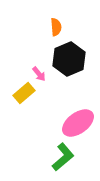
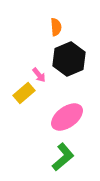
pink arrow: moved 1 px down
pink ellipse: moved 11 px left, 6 px up
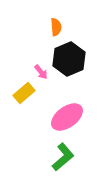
pink arrow: moved 2 px right, 3 px up
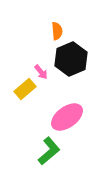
orange semicircle: moved 1 px right, 4 px down
black hexagon: moved 2 px right
yellow rectangle: moved 1 px right, 4 px up
green L-shape: moved 14 px left, 6 px up
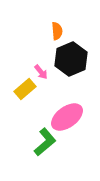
green L-shape: moved 4 px left, 9 px up
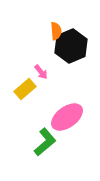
orange semicircle: moved 1 px left
black hexagon: moved 13 px up
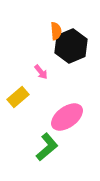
yellow rectangle: moved 7 px left, 8 px down
green L-shape: moved 2 px right, 5 px down
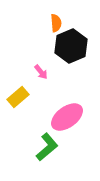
orange semicircle: moved 8 px up
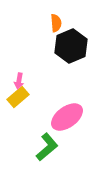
pink arrow: moved 22 px left, 9 px down; rotated 49 degrees clockwise
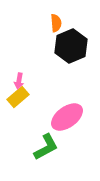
green L-shape: moved 1 px left; rotated 12 degrees clockwise
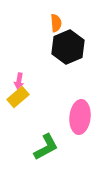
black hexagon: moved 3 px left, 1 px down
pink ellipse: moved 13 px right; rotated 48 degrees counterclockwise
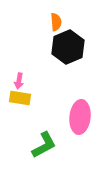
orange semicircle: moved 1 px up
yellow rectangle: moved 2 px right, 1 px down; rotated 50 degrees clockwise
green L-shape: moved 2 px left, 2 px up
